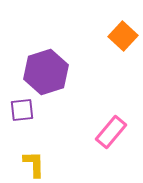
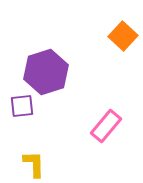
purple square: moved 4 px up
pink rectangle: moved 5 px left, 6 px up
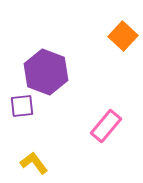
purple hexagon: rotated 21 degrees counterclockwise
yellow L-shape: moved 1 px up; rotated 36 degrees counterclockwise
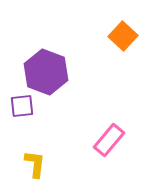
pink rectangle: moved 3 px right, 14 px down
yellow L-shape: moved 1 px right, 1 px down; rotated 44 degrees clockwise
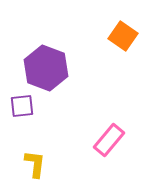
orange square: rotated 8 degrees counterclockwise
purple hexagon: moved 4 px up
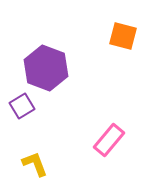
orange square: rotated 20 degrees counterclockwise
purple square: rotated 25 degrees counterclockwise
yellow L-shape: rotated 28 degrees counterclockwise
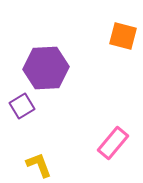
purple hexagon: rotated 24 degrees counterclockwise
pink rectangle: moved 4 px right, 3 px down
yellow L-shape: moved 4 px right, 1 px down
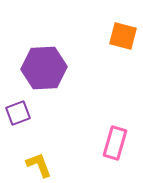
purple hexagon: moved 2 px left
purple square: moved 4 px left, 7 px down; rotated 10 degrees clockwise
pink rectangle: moved 2 px right; rotated 24 degrees counterclockwise
